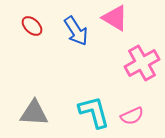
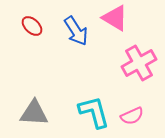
pink cross: moved 3 px left
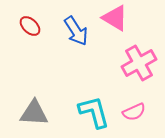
red ellipse: moved 2 px left
pink semicircle: moved 2 px right, 4 px up
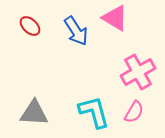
pink cross: moved 1 px left, 9 px down
pink semicircle: rotated 35 degrees counterclockwise
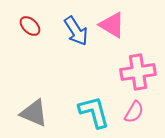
pink triangle: moved 3 px left, 7 px down
pink cross: rotated 20 degrees clockwise
gray triangle: rotated 20 degrees clockwise
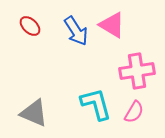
pink cross: moved 1 px left, 1 px up
cyan L-shape: moved 2 px right, 8 px up
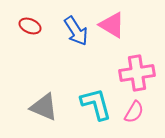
red ellipse: rotated 20 degrees counterclockwise
pink cross: moved 2 px down
gray triangle: moved 10 px right, 6 px up
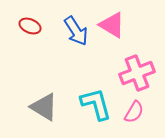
pink cross: rotated 12 degrees counterclockwise
gray triangle: rotated 8 degrees clockwise
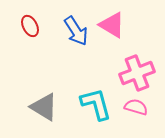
red ellipse: rotated 40 degrees clockwise
pink semicircle: moved 2 px right, 5 px up; rotated 105 degrees counterclockwise
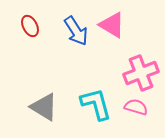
pink cross: moved 4 px right
